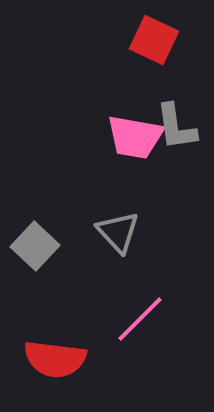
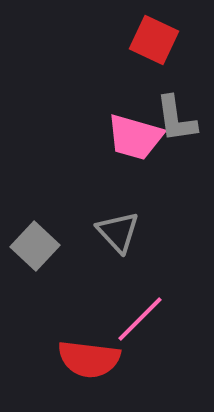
gray L-shape: moved 8 px up
pink trapezoid: rotated 6 degrees clockwise
red semicircle: moved 34 px right
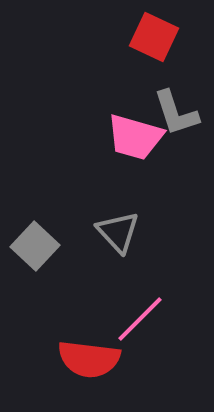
red square: moved 3 px up
gray L-shape: moved 6 px up; rotated 10 degrees counterclockwise
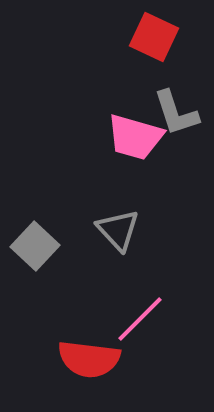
gray triangle: moved 2 px up
